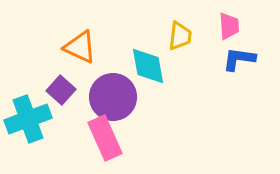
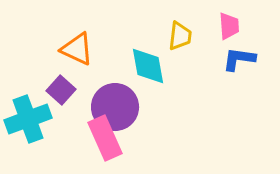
orange triangle: moved 3 px left, 2 px down
purple circle: moved 2 px right, 10 px down
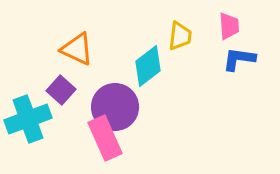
cyan diamond: rotated 63 degrees clockwise
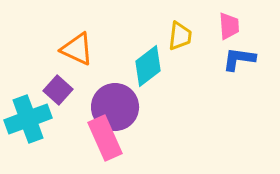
purple square: moved 3 px left
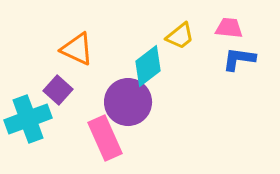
pink trapezoid: moved 2 px down; rotated 80 degrees counterclockwise
yellow trapezoid: rotated 44 degrees clockwise
purple circle: moved 13 px right, 5 px up
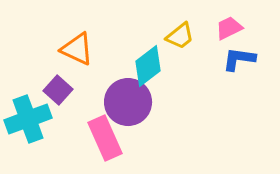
pink trapezoid: rotated 32 degrees counterclockwise
